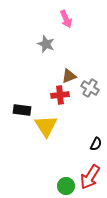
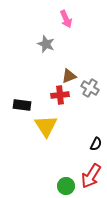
black rectangle: moved 5 px up
red arrow: moved 1 px right, 1 px up
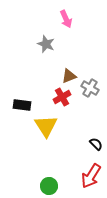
red cross: moved 2 px right, 2 px down; rotated 24 degrees counterclockwise
black semicircle: rotated 72 degrees counterclockwise
green circle: moved 17 px left
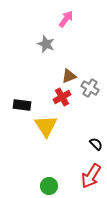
pink arrow: rotated 120 degrees counterclockwise
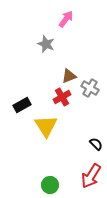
black rectangle: rotated 36 degrees counterclockwise
green circle: moved 1 px right, 1 px up
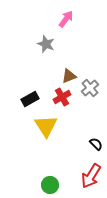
gray cross: rotated 18 degrees clockwise
black rectangle: moved 8 px right, 6 px up
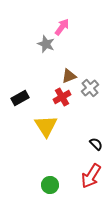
pink arrow: moved 4 px left, 8 px down
black rectangle: moved 10 px left, 1 px up
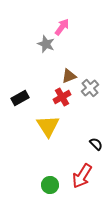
yellow triangle: moved 2 px right
red arrow: moved 9 px left
